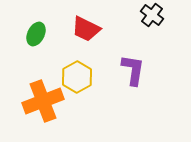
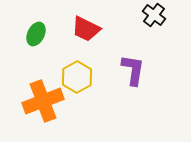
black cross: moved 2 px right
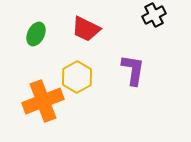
black cross: rotated 25 degrees clockwise
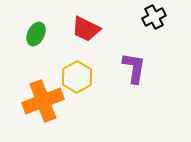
black cross: moved 2 px down
purple L-shape: moved 1 px right, 2 px up
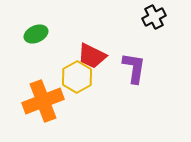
red trapezoid: moved 6 px right, 27 px down
green ellipse: rotated 40 degrees clockwise
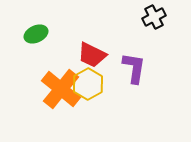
red trapezoid: moved 1 px up
yellow hexagon: moved 11 px right, 7 px down
orange cross: moved 18 px right, 12 px up; rotated 30 degrees counterclockwise
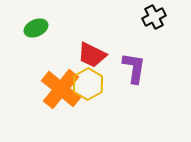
green ellipse: moved 6 px up
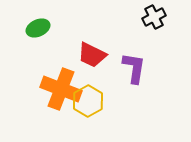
green ellipse: moved 2 px right
yellow hexagon: moved 17 px down
orange cross: rotated 18 degrees counterclockwise
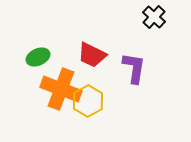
black cross: rotated 20 degrees counterclockwise
green ellipse: moved 29 px down
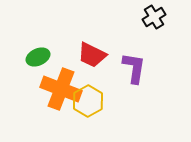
black cross: rotated 15 degrees clockwise
